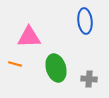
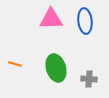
pink triangle: moved 22 px right, 18 px up
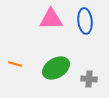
green ellipse: rotated 76 degrees clockwise
